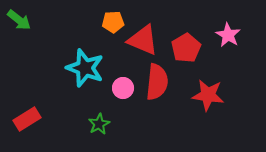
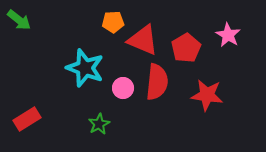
red star: moved 1 px left
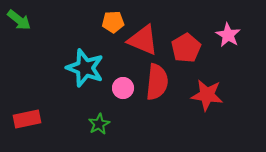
red rectangle: rotated 20 degrees clockwise
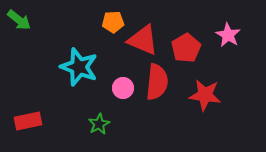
cyan star: moved 6 px left, 1 px up
red star: moved 2 px left
red rectangle: moved 1 px right, 2 px down
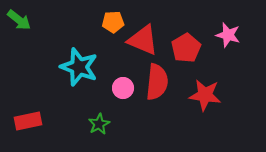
pink star: rotated 15 degrees counterclockwise
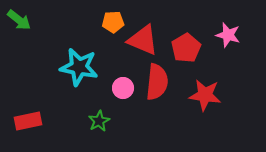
cyan star: rotated 9 degrees counterclockwise
green star: moved 3 px up
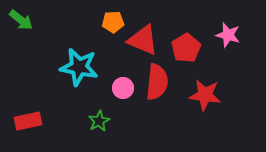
green arrow: moved 2 px right
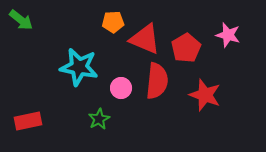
red triangle: moved 2 px right, 1 px up
red semicircle: moved 1 px up
pink circle: moved 2 px left
red star: rotated 12 degrees clockwise
green star: moved 2 px up
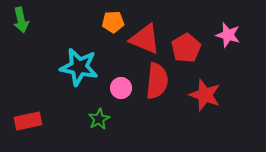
green arrow: rotated 40 degrees clockwise
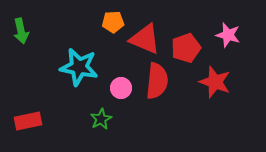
green arrow: moved 11 px down
red pentagon: rotated 12 degrees clockwise
red star: moved 10 px right, 13 px up
green star: moved 2 px right
